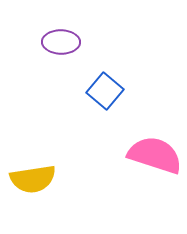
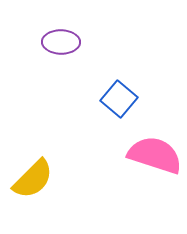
blue square: moved 14 px right, 8 px down
yellow semicircle: rotated 36 degrees counterclockwise
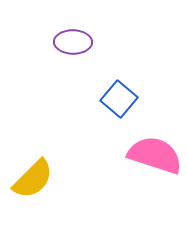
purple ellipse: moved 12 px right
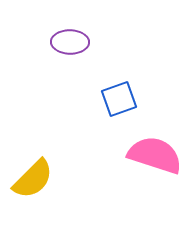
purple ellipse: moved 3 px left
blue square: rotated 30 degrees clockwise
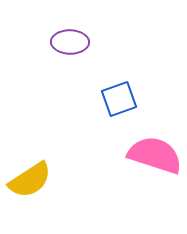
yellow semicircle: moved 3 px left, 1 px down; rotated 12 degrees clockwise
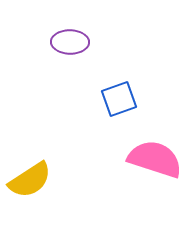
pink semicircle: moved 4 px down
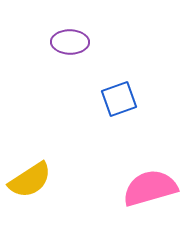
pink semicircle: moved 5 px left, 29 px down; rotated 34 degrees counterclockwise
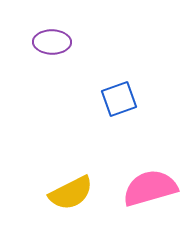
purple ellipse: moved 18 px left
yellow semicircle: moved 41 px right, 13 px down; rotated 6 degrees clockwise
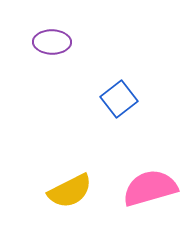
blue square: rotated 18 degrees counterclockwise
yellow semicircle: moved 1 px left, 2 px up
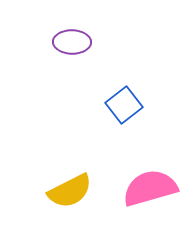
purple ellipse: moved 20 px right
blue square: moved 5 px right, 6 px down
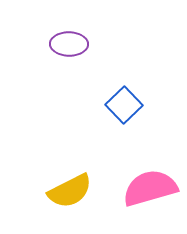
purple ellipse: moved 3 px left, 2 px down
blue square: rotated 6 degrees counterclockwise
